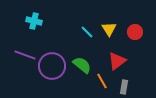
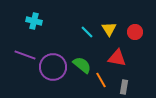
red triangle: moved 3 px up; rotated 48 degrees clockwise
purple circle: moved 1 px right, 1 px down
orange line: moved 1 px left, 1 px up
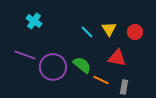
cyan cross: rotated 21 degrees clockwise
orange line: rotated 35 degrees counterclockwise
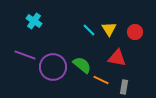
cyan line: moved 2 px right, 2 px up
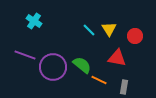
red circle: moved 4 px down
orange line: moved 2 px left
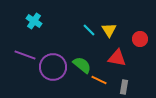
yellow triangle: moved 1 px down
red circle: moved 5 px right, 3 px down
